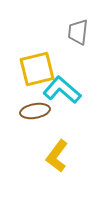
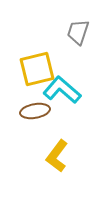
gray trapezoid: rotated 12 degrees clockwise
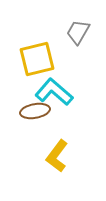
gray trapezoid: rotated 12 degrees clockwise
yellow square: moved 10 px up
cyan L-shape: moved 8 px left, 2 px down
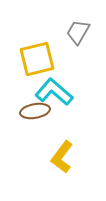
yellow L-shape: moved 5 px right, 1 px down
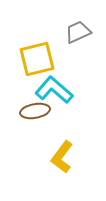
gray trapezoid: rotated 36 degrees clockwise
cyan L-shape: moved 2 px up
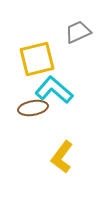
brown ellipse: moved 2 px left, 3 px up
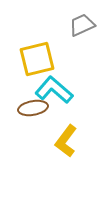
gray trapezoid: moved 4 px right, 7 px up
yellow L-shape: moved 4 px right, 16 px up
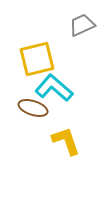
cyan L-shape: moved 2 px up
brown ellipse: rotated 28 degrees clockwise
yellow L-shape: rotated 124 degrees clockwise
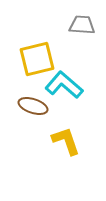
gray trapezoid: rotated 28 degrees clockwise
cyan L-shape: moved 10 px right, 3 px up
brown ellipse: moved 2 px up
